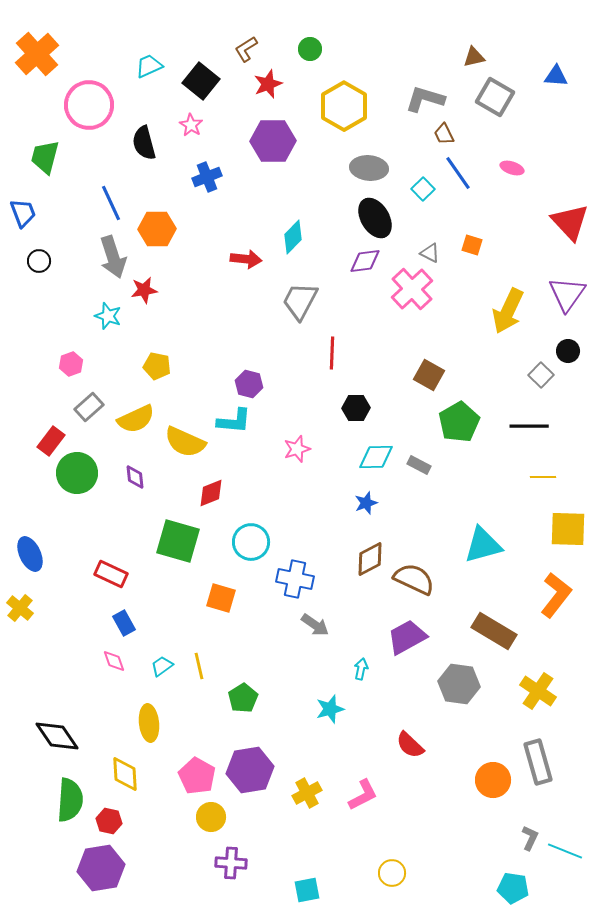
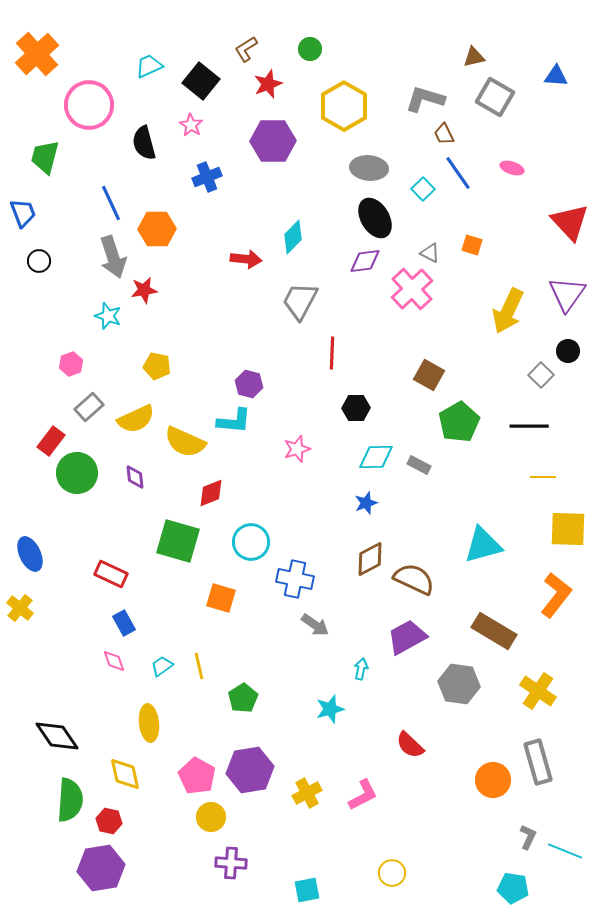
yellow diamond at (125, 774): rotated 9 degrees counterclockwise
gray L-shape at (530, 838): moved 2 px left, 1 px up
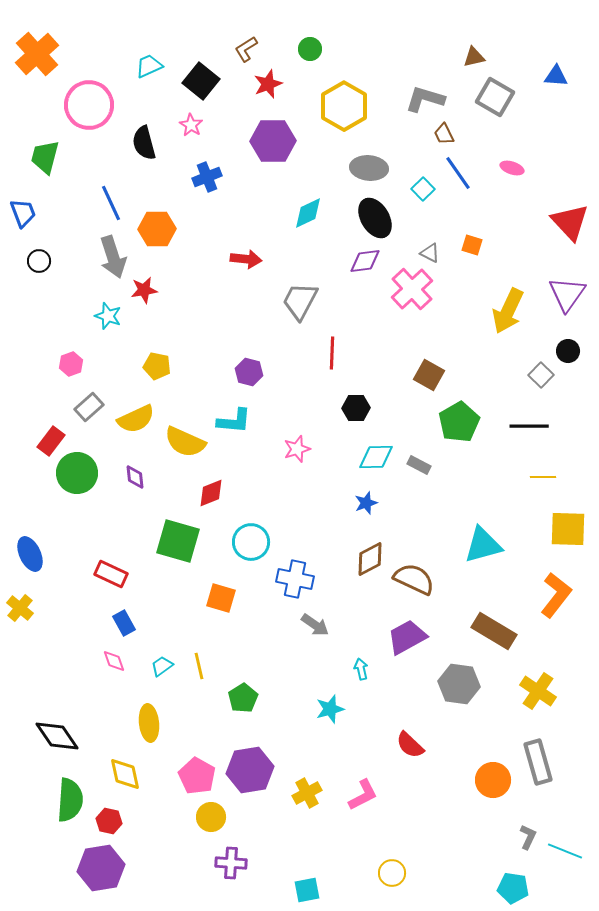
cyan diamond at (293, 237): moved 15 px right, 24 px up; rotated 20 degrees clockwise
purple hexagon at (249, 384): moved 12 px up
cyan arrow at (361, 669): rotated 25 degrees counterclockwise
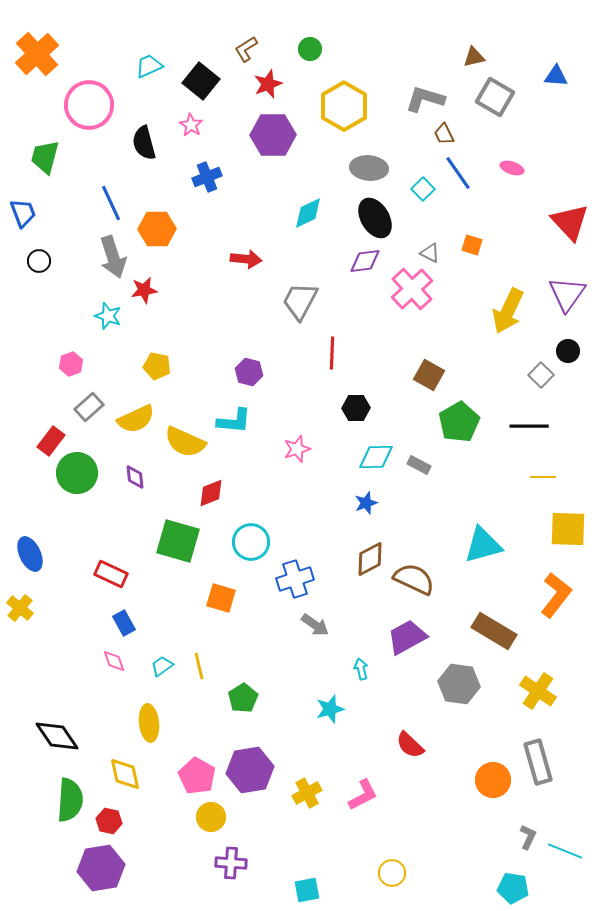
purple hexagon at (273, 141): moved 6 px up
blue cross at (295, 579): rotated 30 degrees counterclockwise
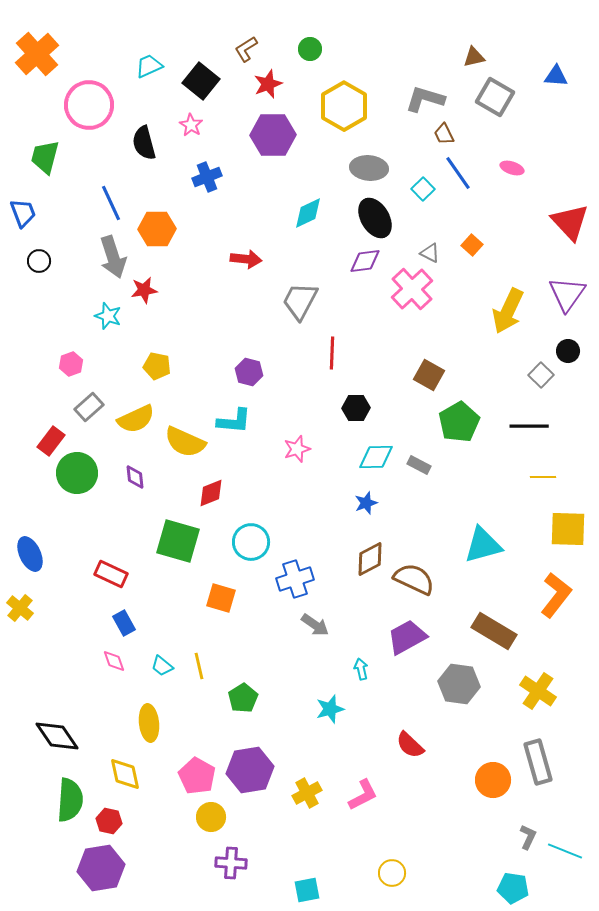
orange square at (472, 245): rotated 25 degrees clockwise
cyan trapezoid at (162, 666): rotated 105 degrees counterclockwise
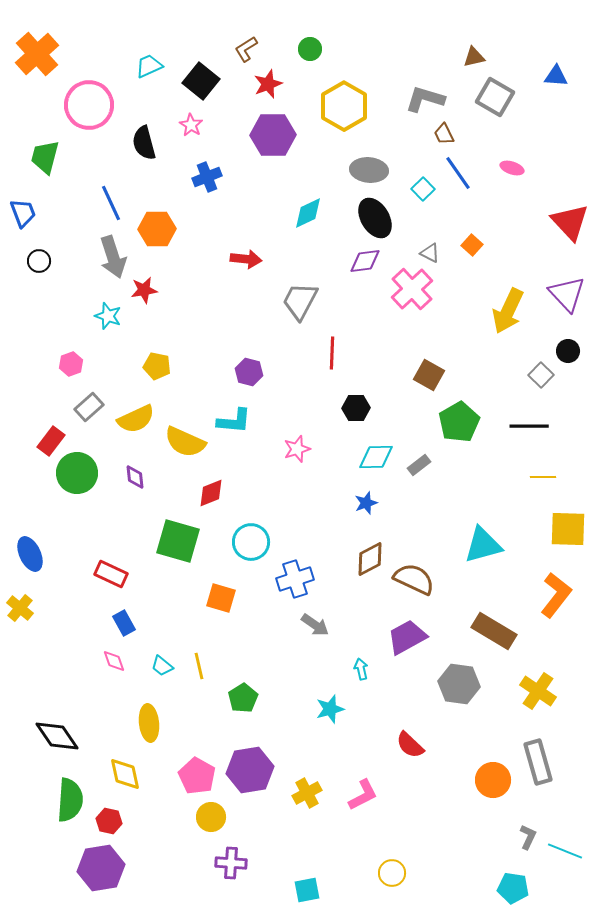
gray ellipse at (369, 168): moved 2 px down
purple triangle at (567, 294): rotated 18 degrees counterclockwise
gray rectangle at (419, 465): rotated 65 degrees counterclockwise
